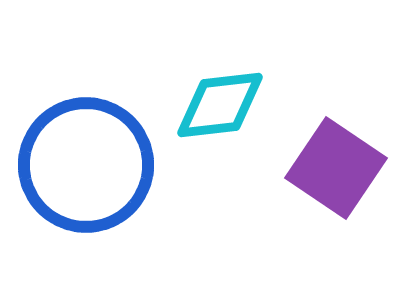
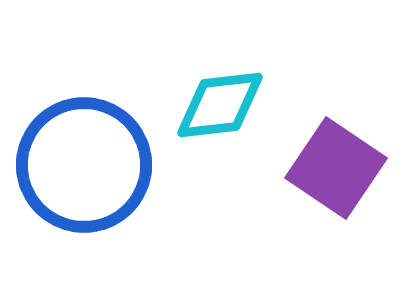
blue circle: moved 2 px left
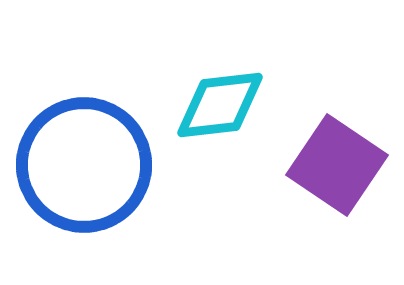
purple square: moved 1 px right, 3 px up
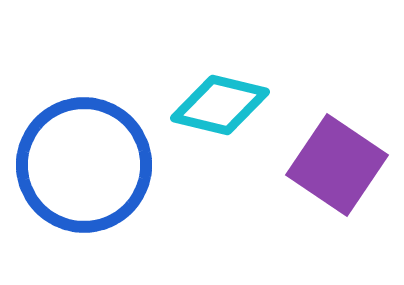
cyan diamond: rotated 20 degrees clockwise
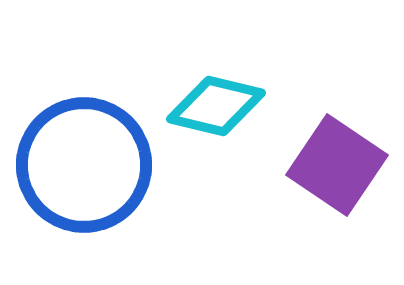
cyan diamond: moved 4 px left, 1 px down
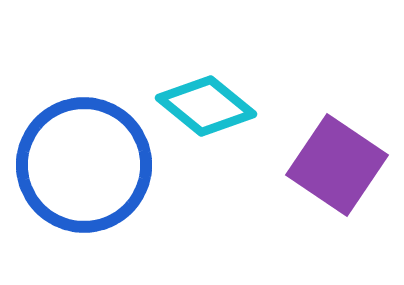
cyan diamond: moved 10 px left; rotated 26 degrees clockwise
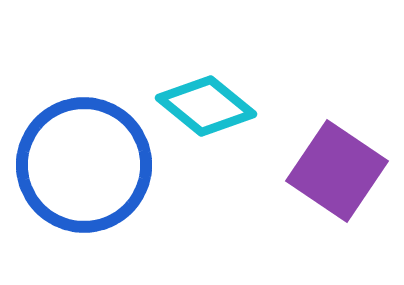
purple square: moved 6 px down
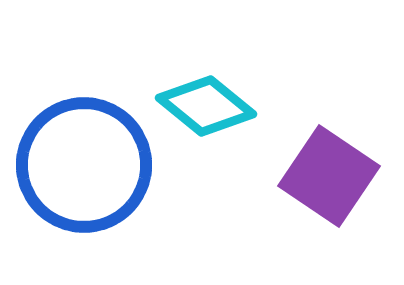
purple square: moved 8 px left, 5 px down
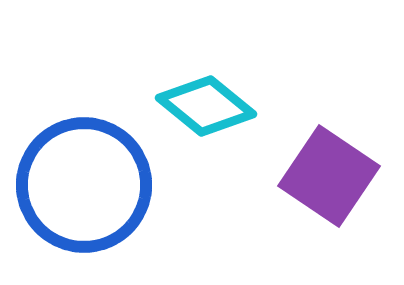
blue circle: moved 20 px down
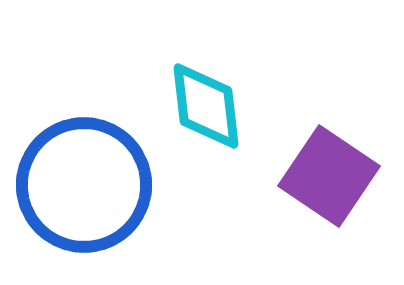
cyan diamond: rotated 44 degrees clockwise
